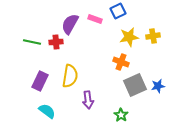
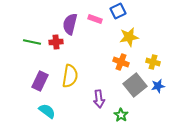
purple semicircle: rotated 15 degrees counterclockwise
yellow cross: moved 26 px down; rotated 24 degrees clockwise
gray square: rotated 15 degrees counterclockwise
purple arrow: moved 11 px right, 1 px up
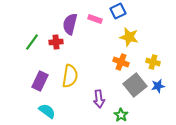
yellow star: rotated 24 degrees clockwise
green line: rotated 66 degrees counterclockwise
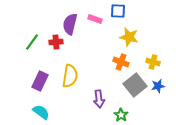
blue square: rotated 28 degrees clockwise
cyan semicircle: moved 6 px left, 1 px down
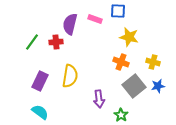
gray square: moved 1 px left, 1 px down
cyan semicircle: moved 1 px left
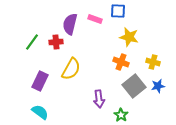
yellow semicircle: moved 1 px right, 7 px up; rotated 20 degrees clockwise
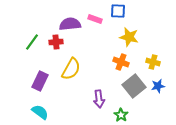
purple semicircle: rotated 70 degrees clockwise
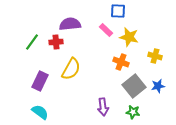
pink rectangle: moved 11 px right, 11 px down; rotated 24 degrees clockwise
yellow cross: moved 2 px right, 6 px up
purple arrow: moved 4 px right, 8 px down
green star: moved 12 px right, 3 px up; rotated 24 degrees counterclockwise
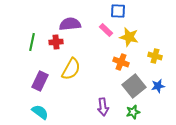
green line: rotated 24 degrees counterclockwise
green star: rotated 24 degrees counterclockwise
